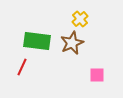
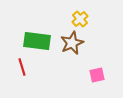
red line: rotated 42 degrees counterclockwise
pink square: rotated 14 degrees counterclockwise
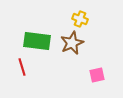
yellow cross: rotated 28 degrees counterclockwise
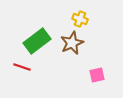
green rectangle: rotated 44 degrees counterclockwise
red line: rotated 54 degrees counterclockwise
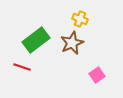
green rectangle: moved 1 px left, 1 px up
pink square: rotated 21 degrees counterclockwise
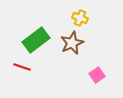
yellow cross: moved 1 px up
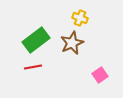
red line: moved 11 px right; rotated 30 degrees counterclockwise
pink square: moved 3 px right
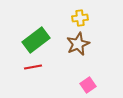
yellow cross: rotated 28 degrees counterclockwise
brown star: moved 6 px right, 1 px down
pink square: moved 12 px left, 10 px down
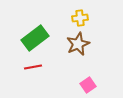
green rectangle: moved 1 px left, 2 px up
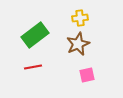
green rectangle: moved 3 px up
pink square: moved 1 px left, 10 px up; rotated 21 degrees clockwise
